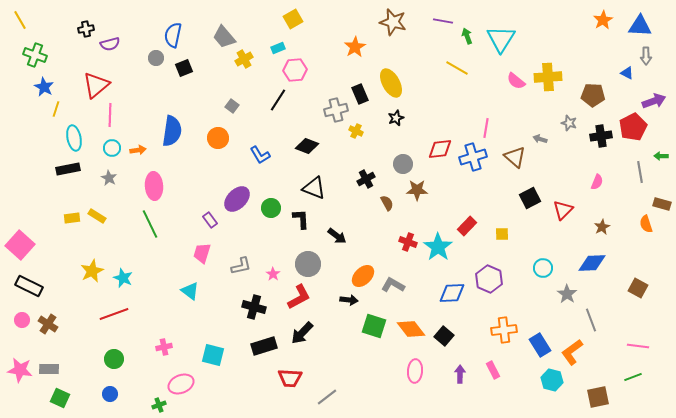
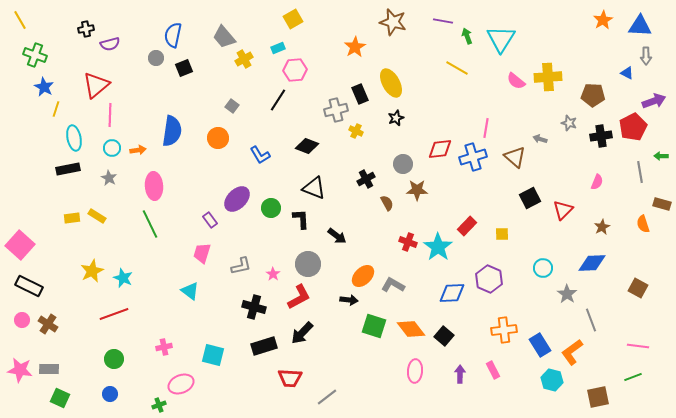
orange semicircle at (646, 224): moved 3 px left
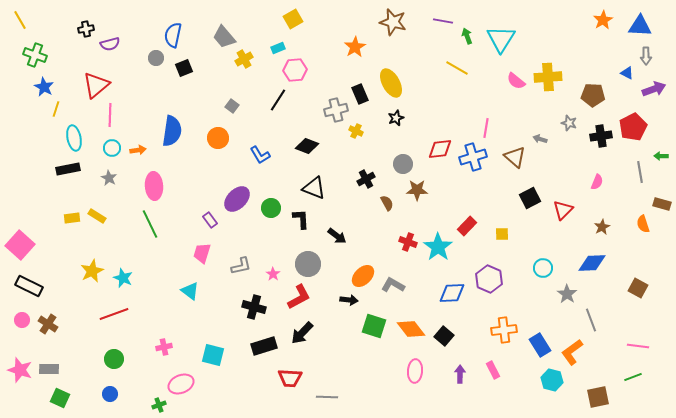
purple arrow at (654, 101): moved 12 px up
pink star at (20, 370): rotated 10 degrees clockwise
gray line at (327, 397): rotated 40 degrees clockwise
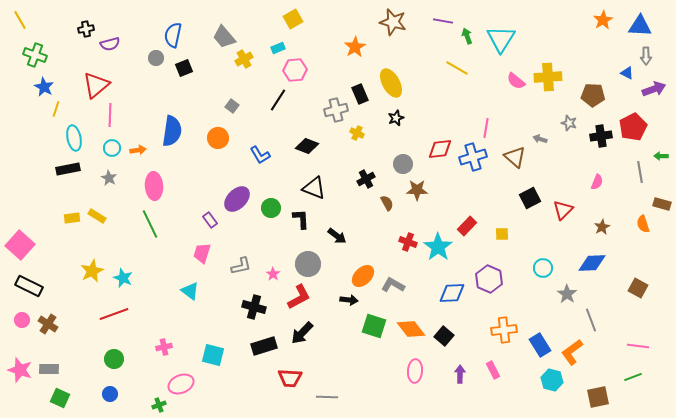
yellow cross at (356, 131): moved 1 px right, 2 px down
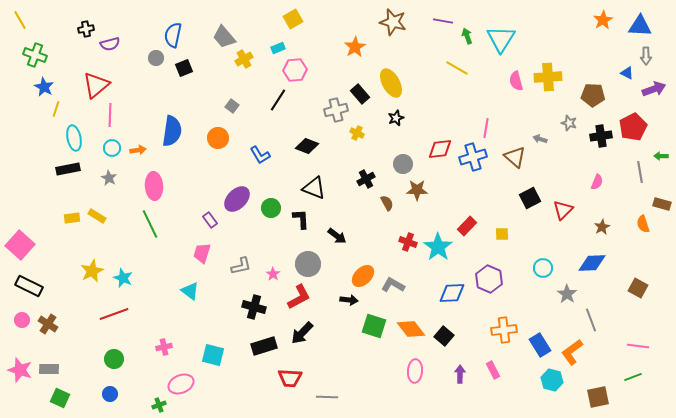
pink semicircle at (516, 81): rotated 36 degrees clockwise
black rectangle at (360, 94): rotated 18 degrees counterclockwise
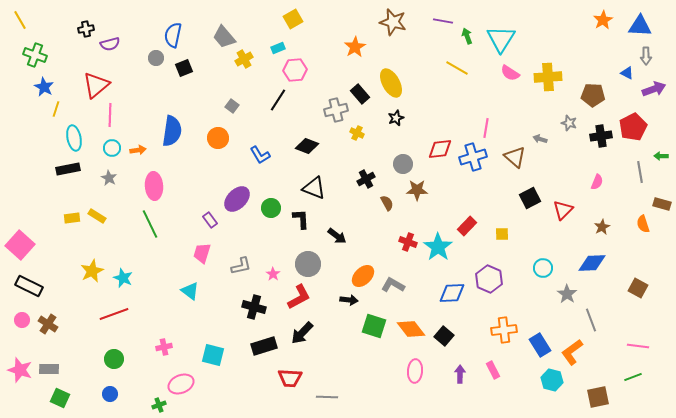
pink semicircle at (516, 81): moved 6 px left, 8 px up; rotated 42 degrees counterclockwise
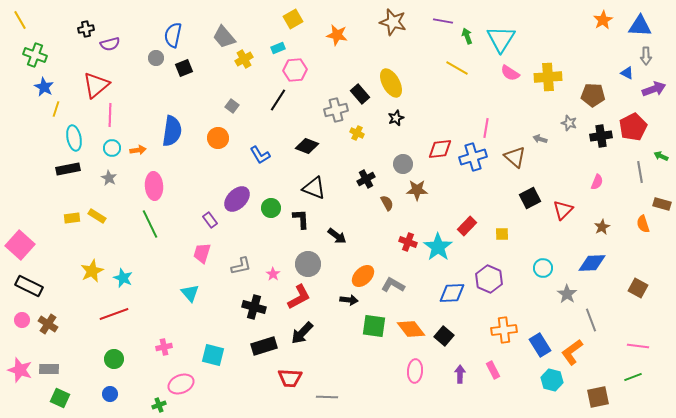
orange star at (355, 47): moved 18 px left, 12 px up; rotated 30 degrees counterclockwise
green arrow at (661, 156): rotated 24 degrees clockwise
cyan triangle at (190, 291): moved 2 px down; rotated 12 degrees clockwise
green square at (374, 326): rotated 10 degrees counterclockwise
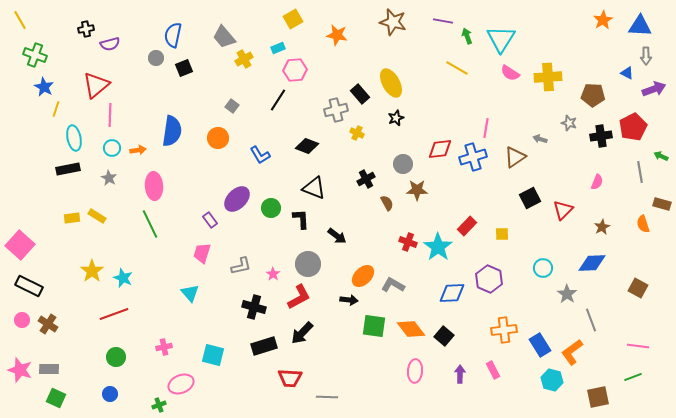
brown triangle at (515, 157): rotated 45 degrees clockwise
yellow star at (92, 271): rotated 10 degrees counterclockwise
green circle at (114, 359): moved 2 px right, 2 px up
green square at (60, 398): moved 4 px left
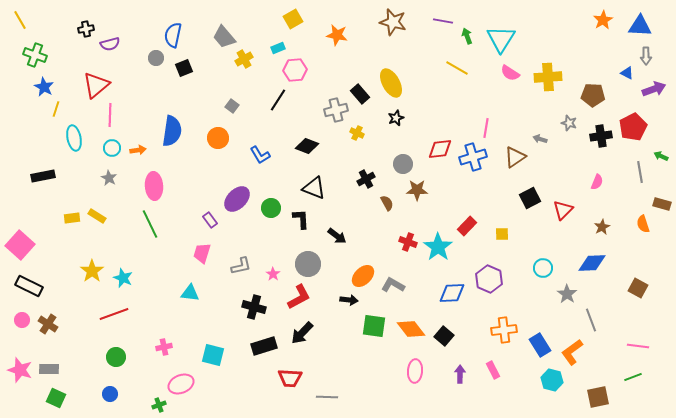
black rectangle at (68, 169): moved 25 px left, 7 px down
cyan triangle at (190, 293): rotated 42 degrees counterclockwise
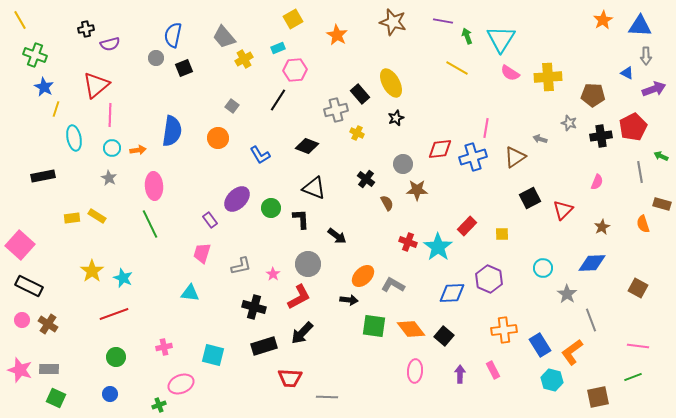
orange star at (337, 35): rotated 20 degrees clockwise
black cross at (366, 179): rotated 24 degrees counterclockwise
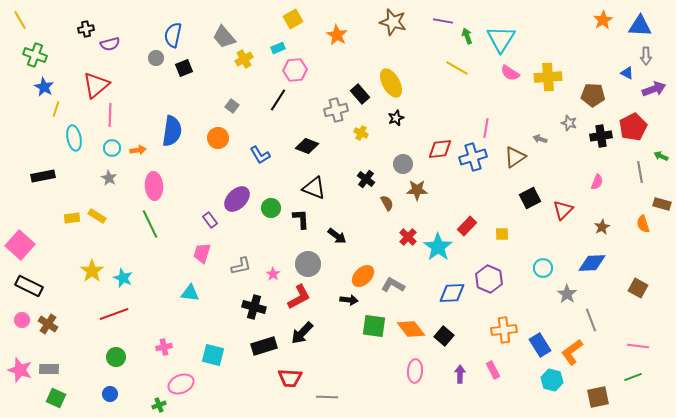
yellow cross at (357, 133): moved 4 px right
red cross at (408, 242): moved 5 px up; rotated 24 degrees clockwise
